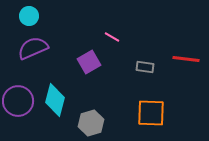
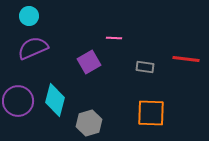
pink line: moved 2 px right, 1 px down; rotated 28 degrees counterclockwise
gray hexagon: moved 2 px left
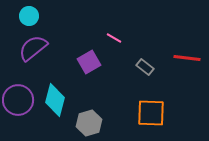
pink line: rotated 28 degrees clockwise
purple semicircle: rotated 16 degrees counterclockwise
red line: moved 1 px right, 1 px up
gray rectangle: rotated 30 degrees clockwise
purple circle: moved 1 px up
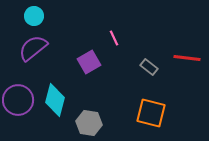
cyan circle: moved 5 px right
pink line: rotated 35 degrees clockwise
gray rectangle: moved 4 px right
orange square: rotated 12 degrees clockwise
gray hexagon: rotated 25 degrees clockwise
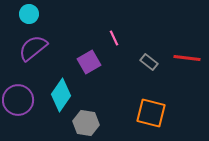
cyan circle: moved 5 px left, 2 px up
gray rectangle: moved 5 px up
cyan diamond: moved 6 px right, 5 px up; rotated 20 degrees clockwise
gray hexagon: moved 3 px left
